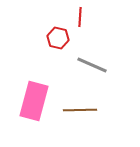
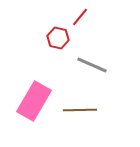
red line: rotated 36 degrees clockwise
pink rectangle: rotated 15 degrees clockwise
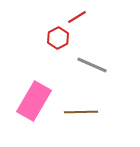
red line: moved 3 px left; rotated 18 degrees clockwise
red hexagon: rotated 20 degrees clockwise
brown line: moved 1 px right, 2 px down
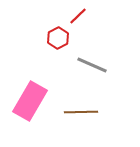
red line: moved 1 px right, 1 px up; rotated 12 degrees counterclockwise
pink rectangle: moved 4 px left
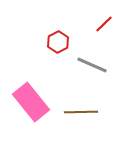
red line: moved 26 px right, 8 px down
red hexagon: moved 4 px down
pink rectangle: moved 1 px right, 1 px down; rotated 69 degrees counterclockwise
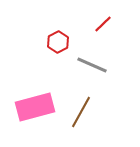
red line: moved 1 px left
pink rectangle: moved 4 px right, 5 px down; rotated 66 degrees counterclockwise
brown line: rotated 60 degrees counterclockwise
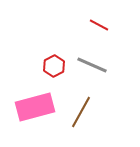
red line: moved 4 px left, 1 px down; rotated 72 degrees clockwise
red hexagon: moved 4 px left, 24 px down
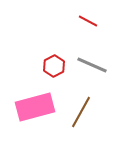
red line: moved 11 px left, 4 px up
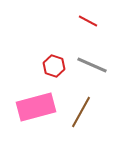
red hexagon: rotated 15 degrees counterclockwise
pink rectangle: moved 1 px right
